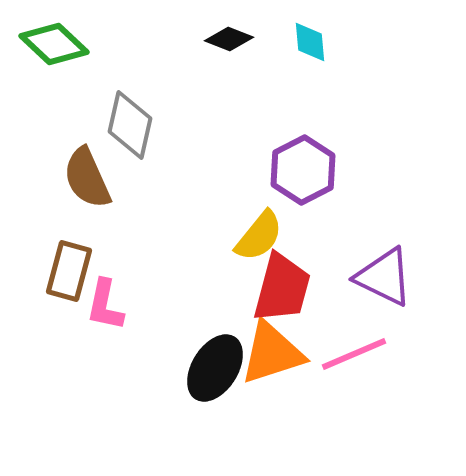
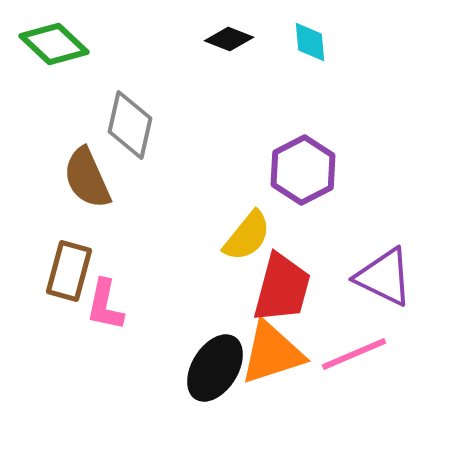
yellow semicircle: moved 12 px left
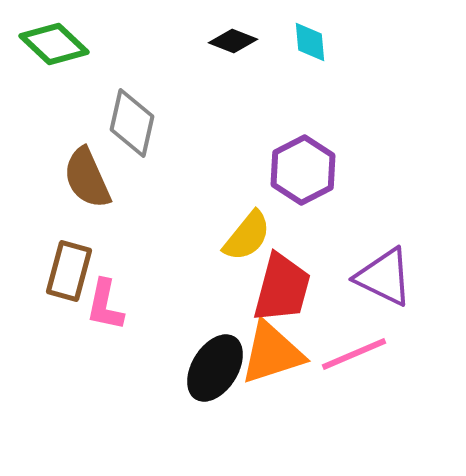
black diamond: moved 4 px right, 2 px down
gray diamond: moved 2 px right, 2 px up
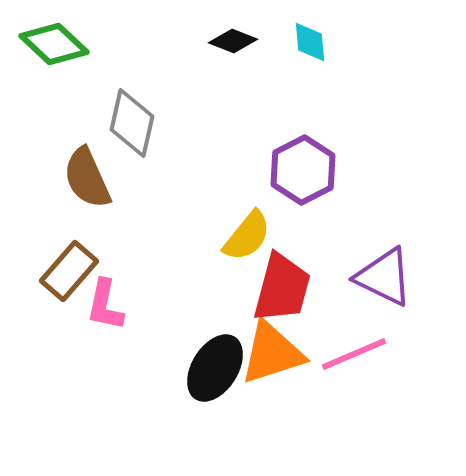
brown rectangle: rotated 26 degrees clockwise
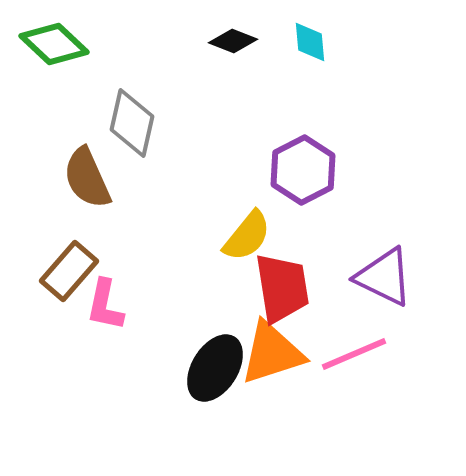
red trapezoid: rotated 24 degrees counterclockwise
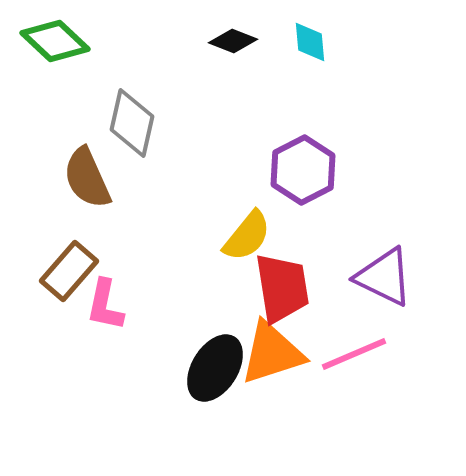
green diamond: moved 1 px right, 3 px up
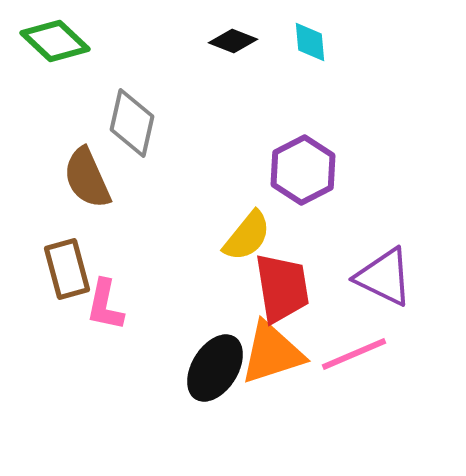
brown rectangle: moved 2 px left, 2 px up; rotated 56 degrees counterclockwise
